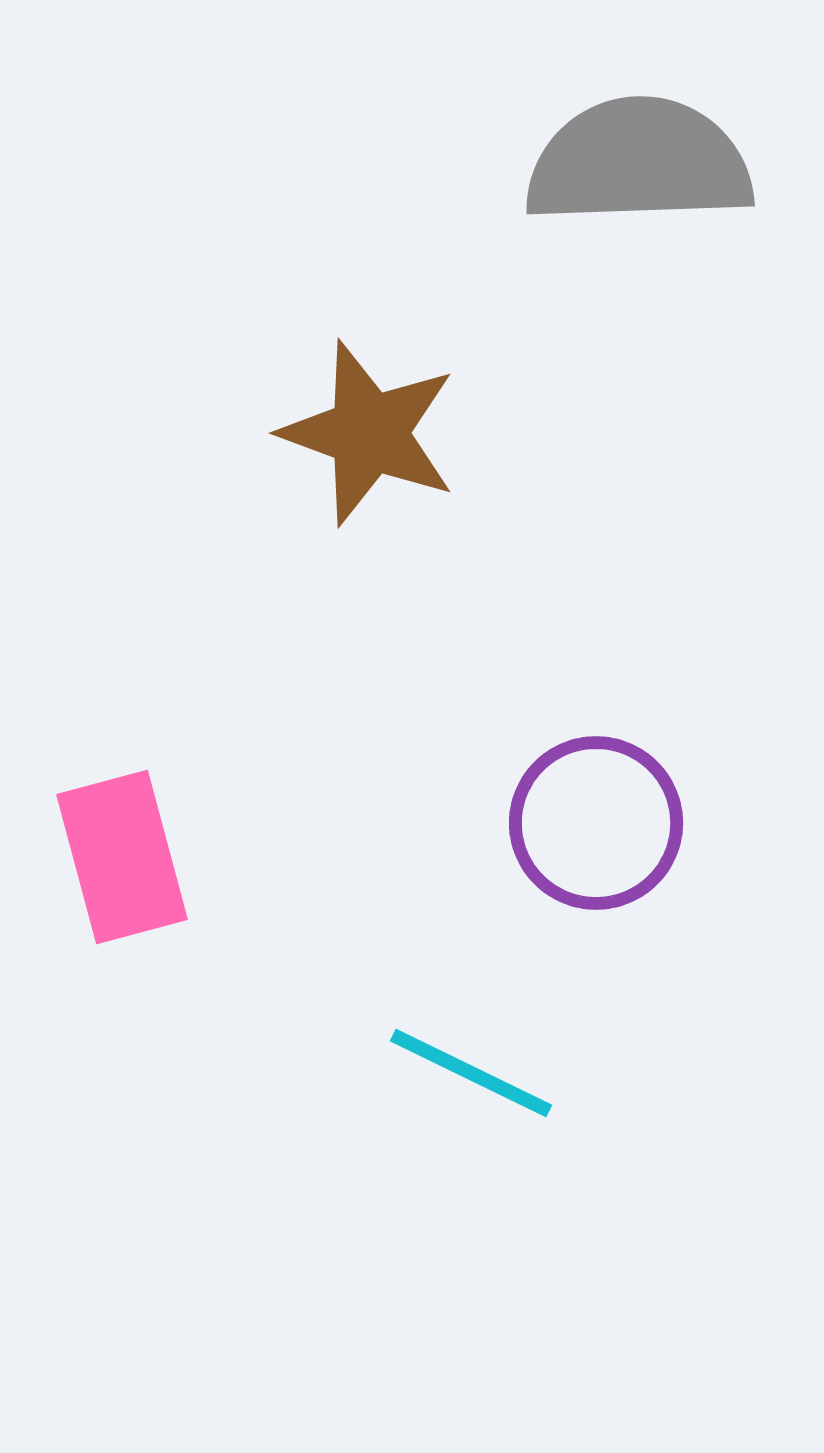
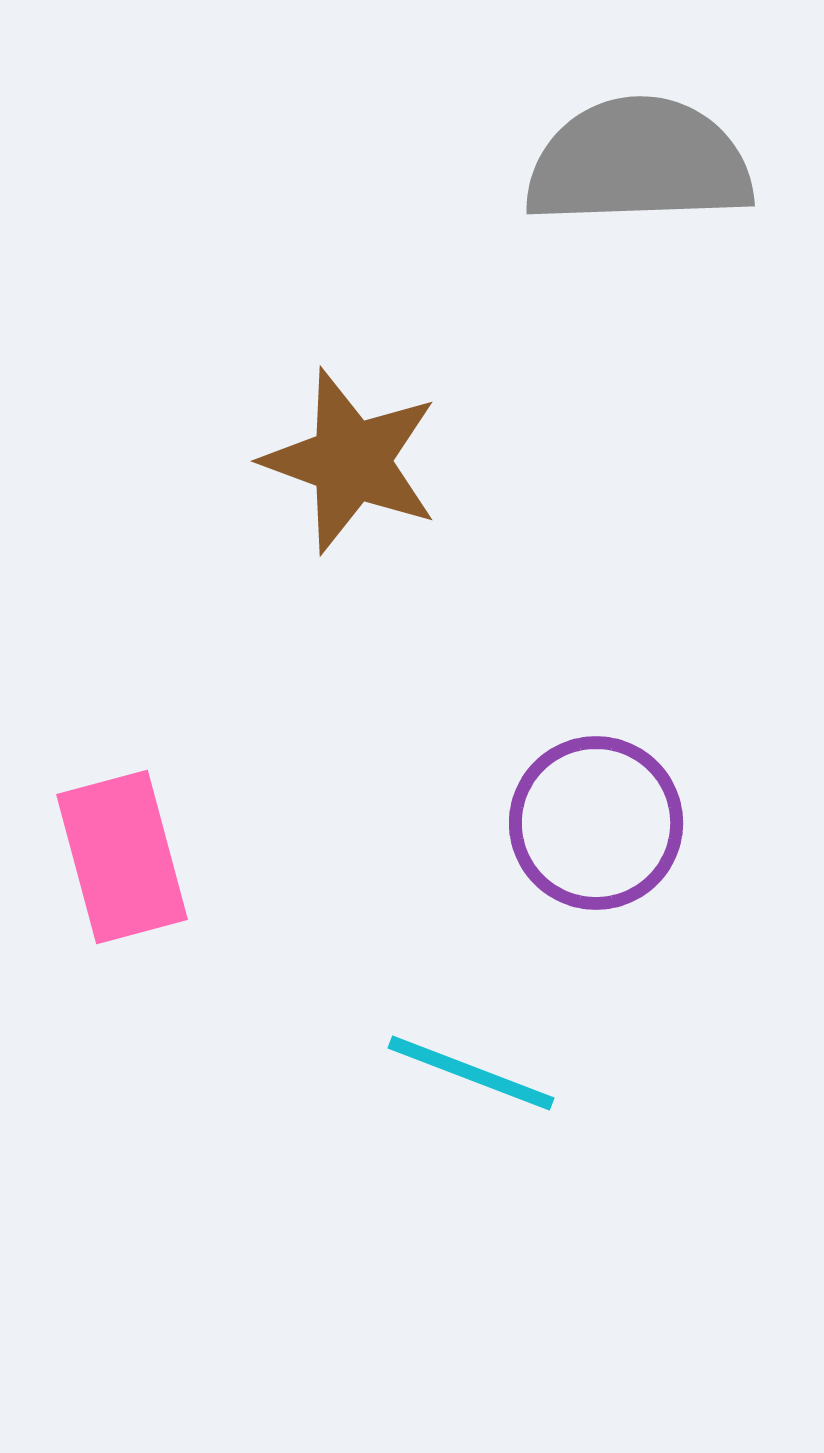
brown star: moved 18 px left, 28 px down
cyan line: rotated 5 degrees counterclockwise
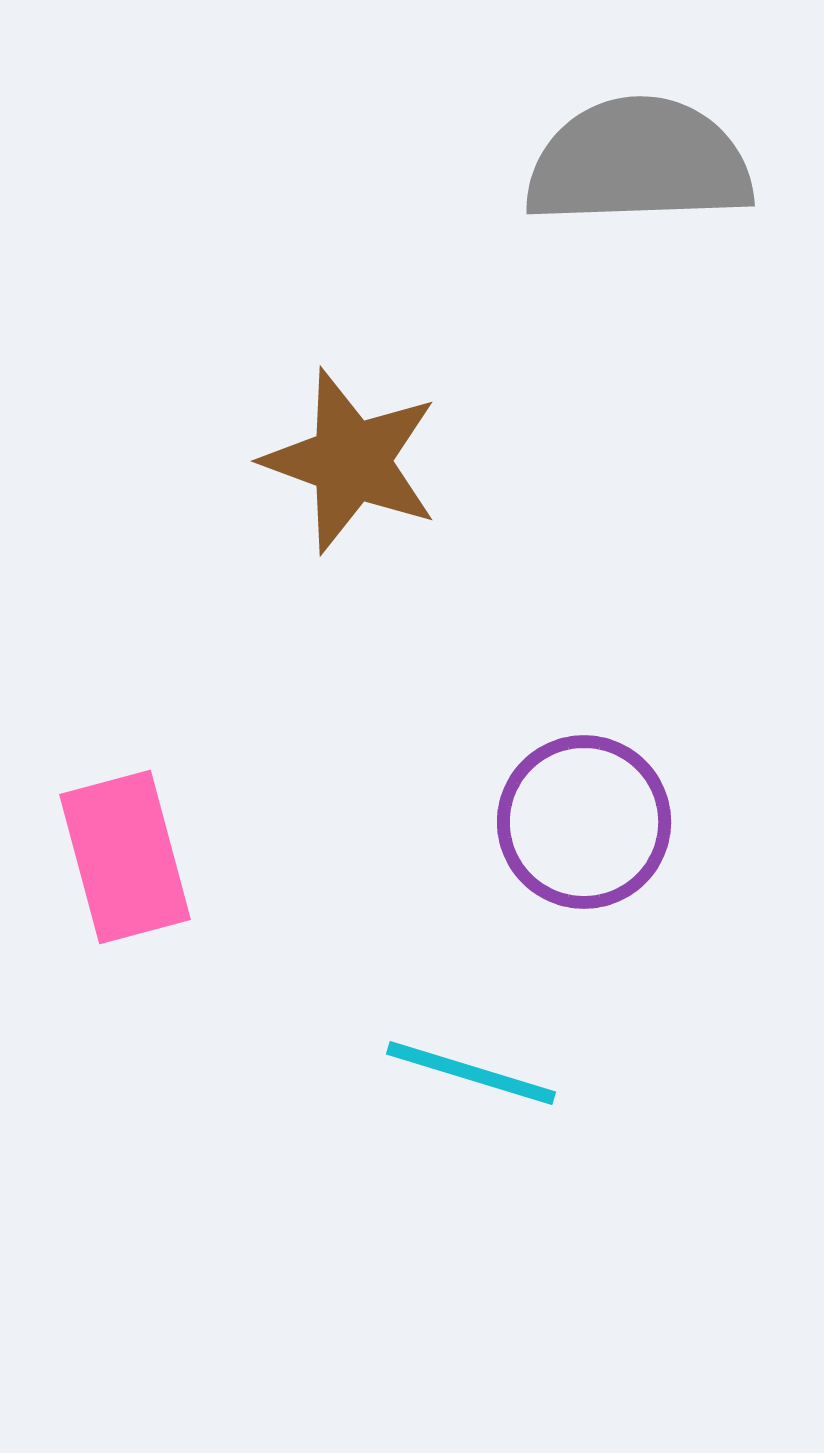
purple circle: moved 12 px left, 1 px up
pink rectangle: moved 3 px right
cyan line: rotated 4 degrees counterclockwise
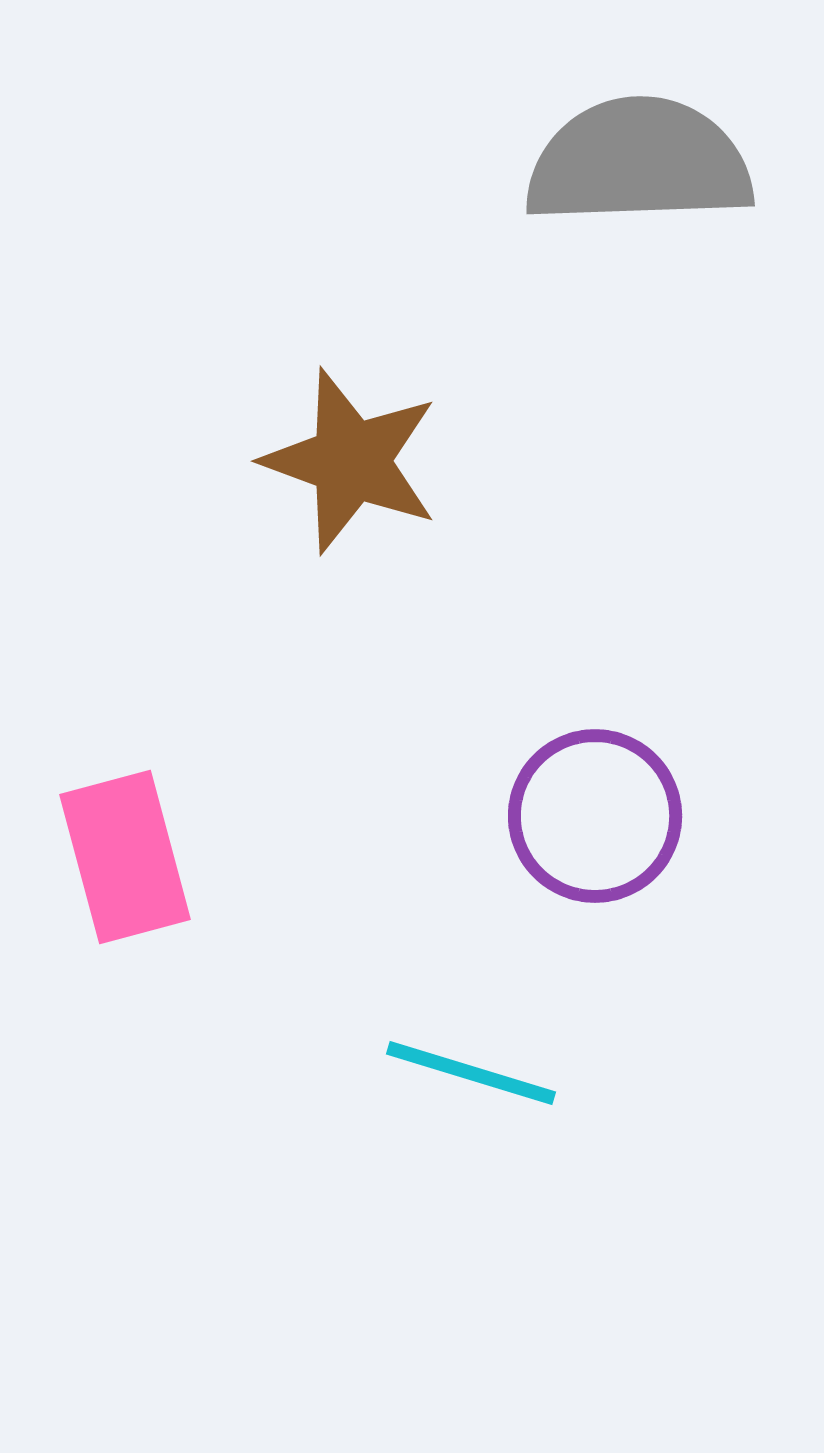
purple circle: moved 11 px right, 6 px up
